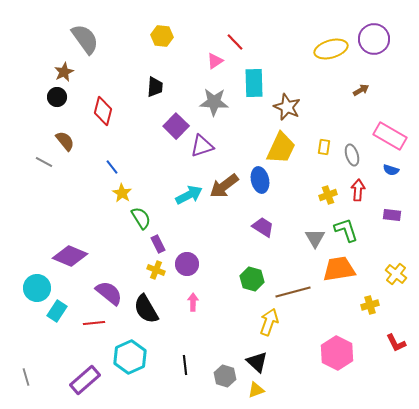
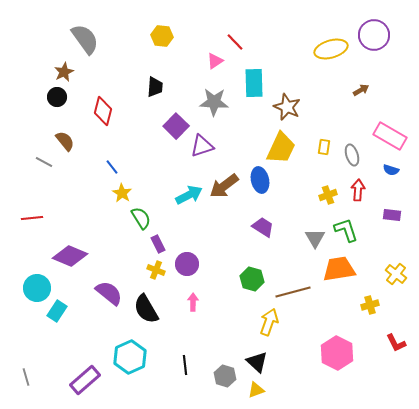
purple circle at (374, 39): moved 4 px up
red line at (94, 323): moved 62 px left, 105 px up
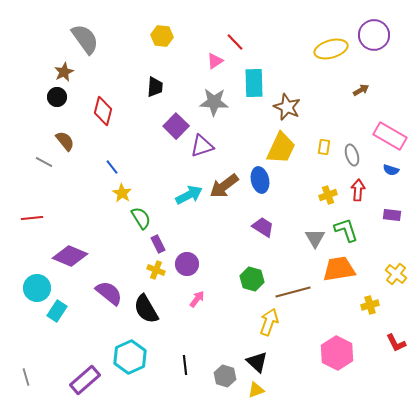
pink arrow at (193, 302): moved 4 px right, 3 px up; rotated 36 degrees clockwise
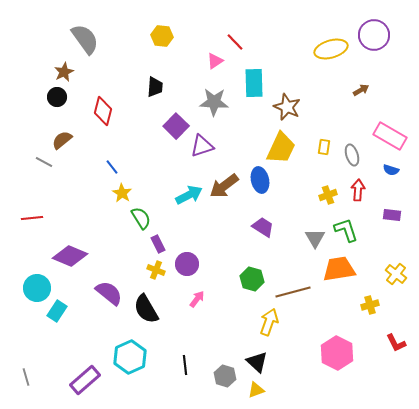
brown semicircle at (65, 141): moved 3 px left, 1 px up; rotated 90 degrees counterclockwise
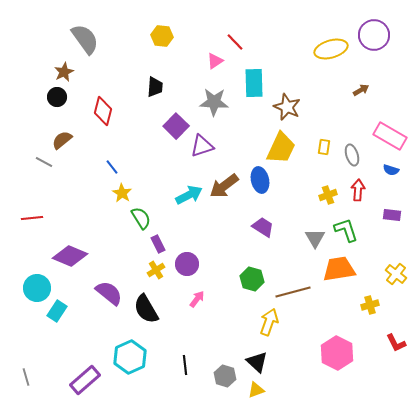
yellow cross at (156, 270): rotated 36 degrees clockwise
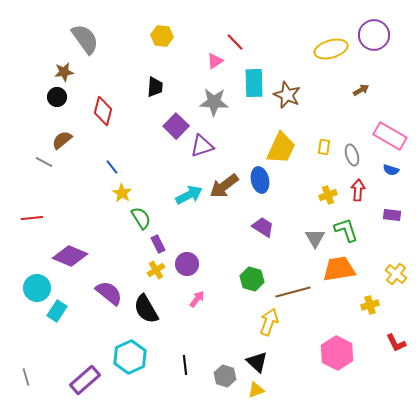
brown star at (64, 72): rotated 18 degrees clockwise
brown star at (287, 107): moved 12 px up
